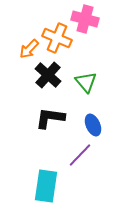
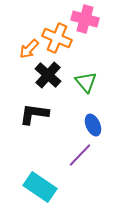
black L-shape: moved 16 px left, 4 px up
cyan rectangle: moved 6 px left, 1 px down; rotated 64 degrees counterclockwise
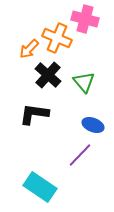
green triangle: moved 2 px left
blue ellipse: rotated 45 degrees counterclockwise
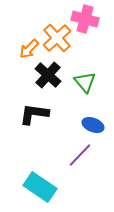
orange cross: rotated 24 degrees clockwise
green triangle: moved 1 px right
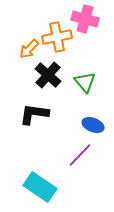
orange cross: moved 1 px up; rotated 32 degrees clockwise
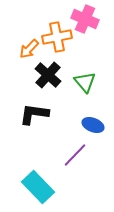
pink cross: rotated 8 degrees clockwise
purple line: moved 5 px left
cyan rectangle: moved 2 px left; rotated 12 degrees clockwise
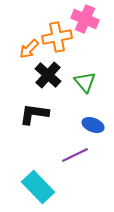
purple line: rotated 20 degrees clockwise
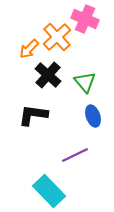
orange cross: rotated 32 degrees counterclockwise
black L-shape: moved 1 px left, 1 px down
blue ellipse: moved 9 px up; rotated 50 degrees clockwise
cyan rectangle: moved 11 px right, 4 px down
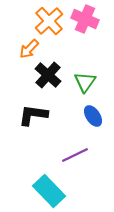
orange cross: moved 8 px left, 16 px up
green triangle: rotated 15 degrees clockwise
blue ellipse: rotated 15 degrees counterclockwise
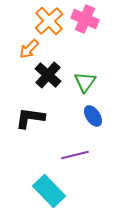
black L-shape: moved 3 px left, 3 px down
purple line: rotated 12 degrees clockwise
